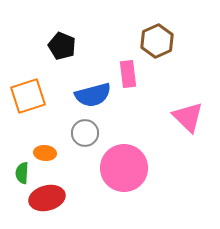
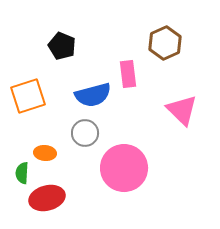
brown hexagon: moved 8 px right, 2 px down
pink triangle: moved 6 px left, 7 px up
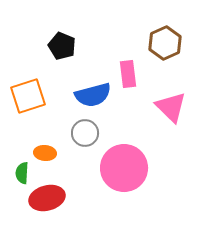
pink triangle: moved 11 px left, 3 px up
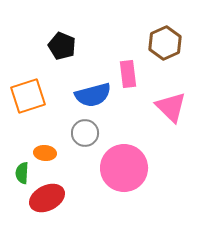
red ellipse: rotated 12 degrees counterclockwise
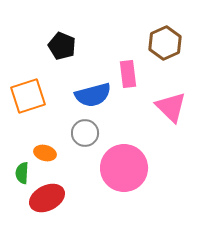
orange ellipse: rotated 10 degrees clockwise
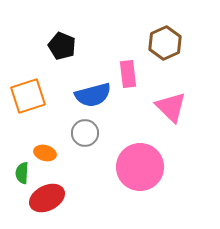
pink circle: moved 16 px right, 1 px up
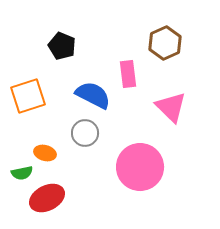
blue semicircle: rotated 138 degrees counterclockwise
green semicircle: rotated 105 degrees counterclockwise
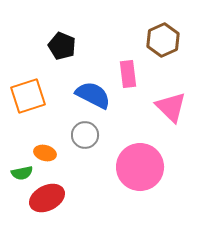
brown hexagon: moved 2 px left, 3 px up
gray circle: moved 2 px down
